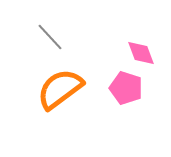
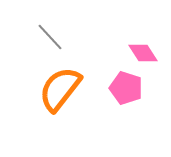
pink diamond: moved 2 px right; rotated 12 degrees counterclockwise
orange semicircle: rotated 15 degrees counterclockwise
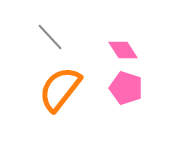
pink diamond: moved 20 px left, 3 px up
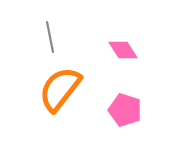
gray line: rotated 32 degrees clockwise
pink pentagon: moved 1 px left, 22 px down
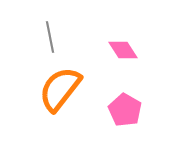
pink pentagon: rotated 12 degrees clockwise
